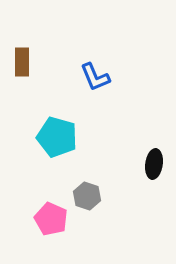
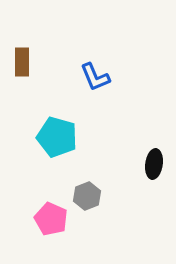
gray hexagon: rotated 20 degrees clockwise
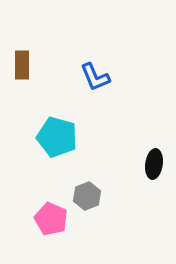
brown rectangle: moved 3 px down
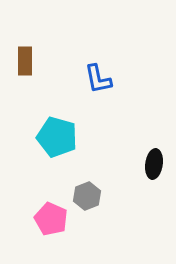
brown rectangle: moved 3 px right, 4 px up
blue L-shape: moved 3 px right, 2 px down; rotated 12 degrees clockwise
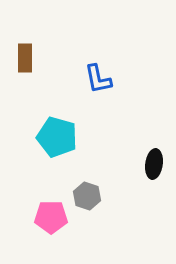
brown rectangle: moved 3 px up
gray hexagon: rotated 20 degrees counterclockwise
pink pentagon: moved 2 px up; rotated 24 degrees counterclockwise
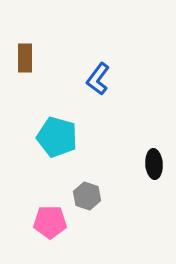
blue L-shape: rotated 48 degrees clockwise
black ellipse: rotated 12 degrees counterclockwise
pink pentagon: moved 1 px left, 5 px down
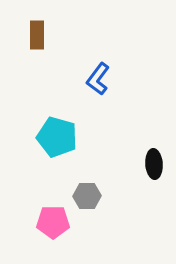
brown rectangle: moved 12 px right, 23 px up
gray hexagon: rotated 20 degrees counterclockwise
pink pentagon: moved 3 px right
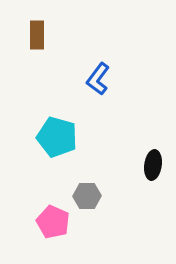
black ellipse: moved 1 px left, 1 px down; rotated 12 degrees clockwise
pink pentagon: rotated 24 degrees clockwise
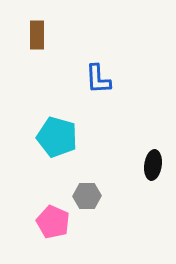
blue L-shape: rotated 40 degrees counterclockwise
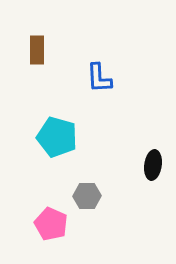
brown rectangle: moved 15 px down
blue L-shape: moved 1 px right, 1 px up
pink pentagon: moved 2 px left, 2 px down
